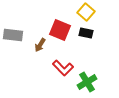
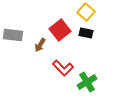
red square: rotated 30 degrees clockwise
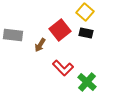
yellow square: moved 1 px left
green cross: rotated 18 degrees counterclockwise
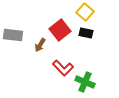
green cross: moved 2 px left; rotated 18 degrees counterclockwise
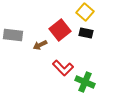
brown arrow: rotated 32 degrees clockwise
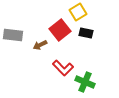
yellow square: moved 7 px left; rotated 18 degrees clockwise
